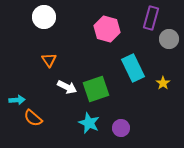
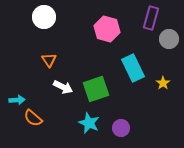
white arrow: moved 4 px left
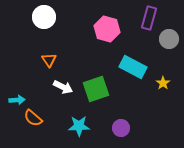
purple rectangle: moved 2 px left
cyan rectangle: moved 1 px up; rotated 36 degrees counterclockwise
cyan star: moved 10 px left, 3 px down; rotated 25 degrees counterclockwise
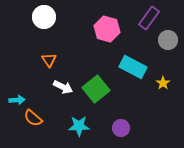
purple rectangle: rotated 20 degrees clockwise
gray circle: moved 1 px left, 1 px down
green square: rotated 20 degrees counterclockwise
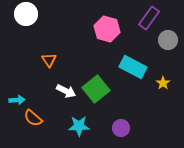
white circle: moved 18 px left, 3 px up
white arrow: moved 3 px right, 4 px down
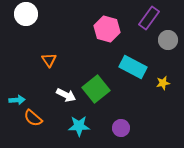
yellow star: rotated 24 degrees clockwise
white arrow: moved 4 px down
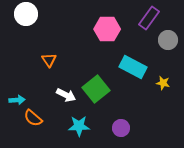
pink hexagon: rotated 15 degrees counterclockwise
yellow star: rotated 24 degrees clockwise
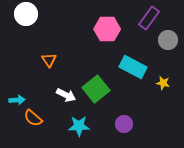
purple circle: moved 3 px right, 4 px up
